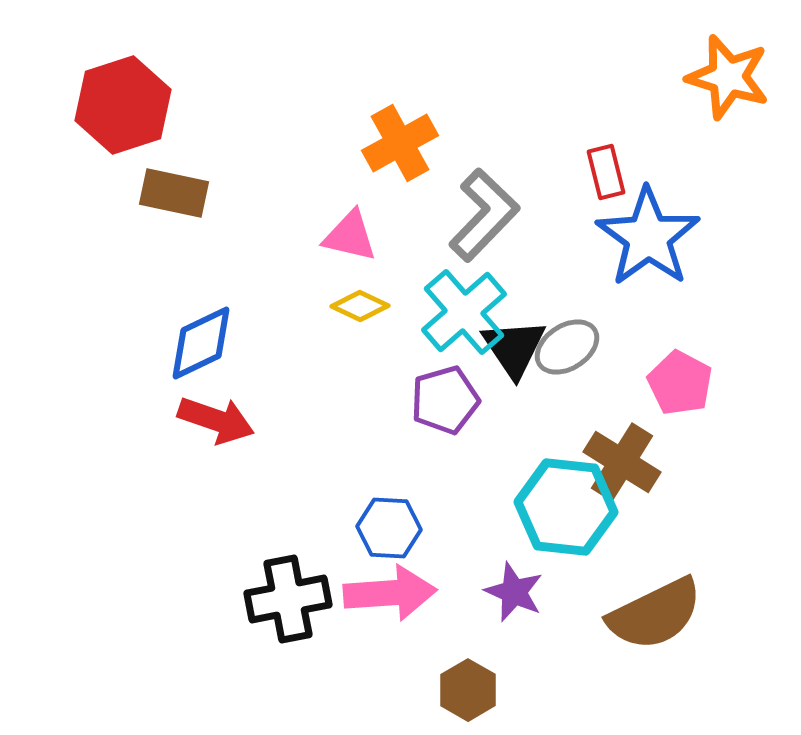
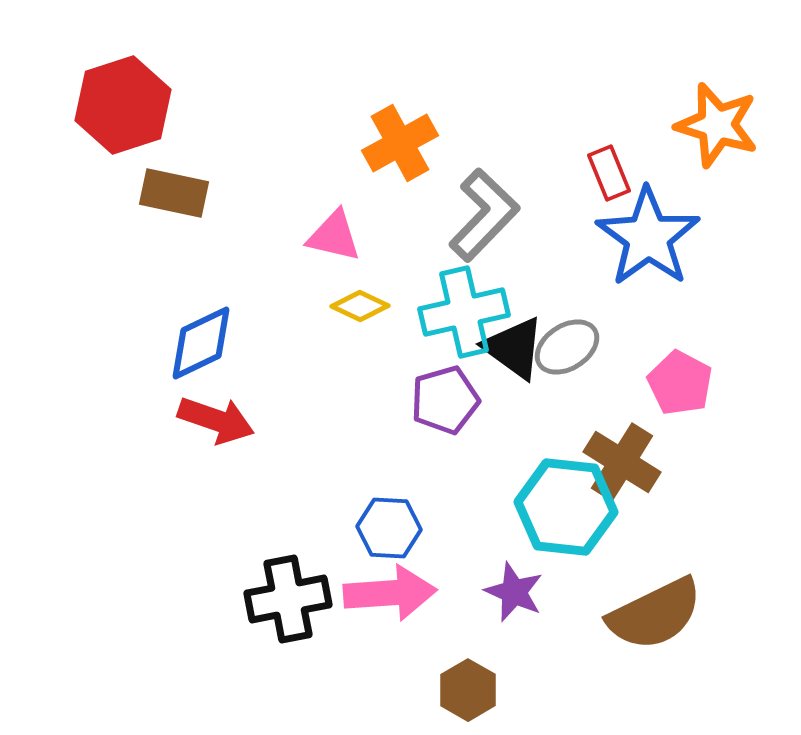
orange star: moved 11 px left, 48 px down
red rectangle: moved 3 px right, 1 px down; rotated 8 degrees counterclockwise
pink triangle: moved 16 px left
cyan cross: rotated 28 degrees clockwise
black triangle: rotated 20 degrees counterclockwise
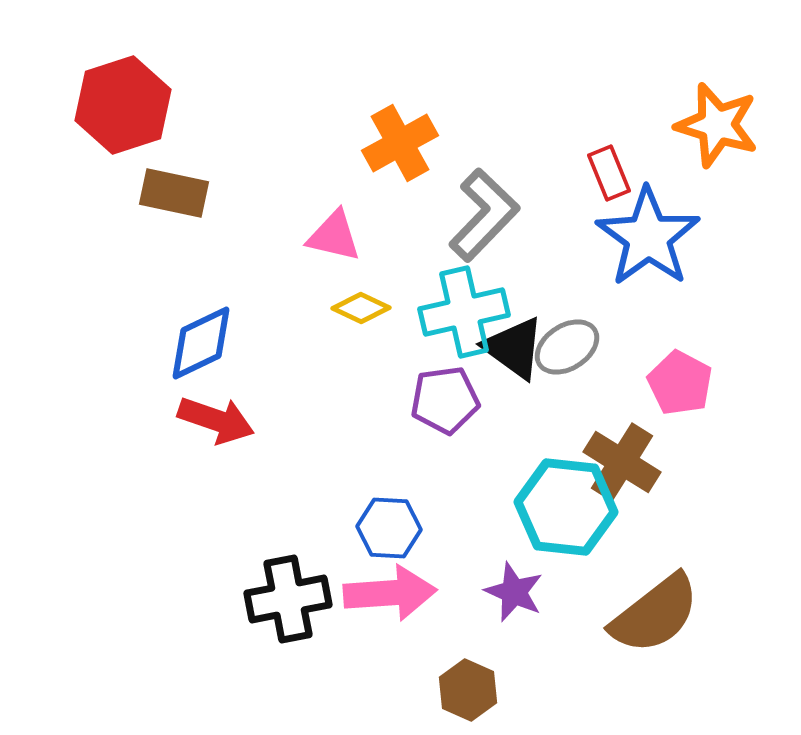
yellow diamond: moved 1 px right, 2 px down
purple pentagon: rotated 8 degrees clockwise
brown semicircle: rotated 12 degrees counterclockwise
brown hexagon: rotated 6 degrees counterclockwise
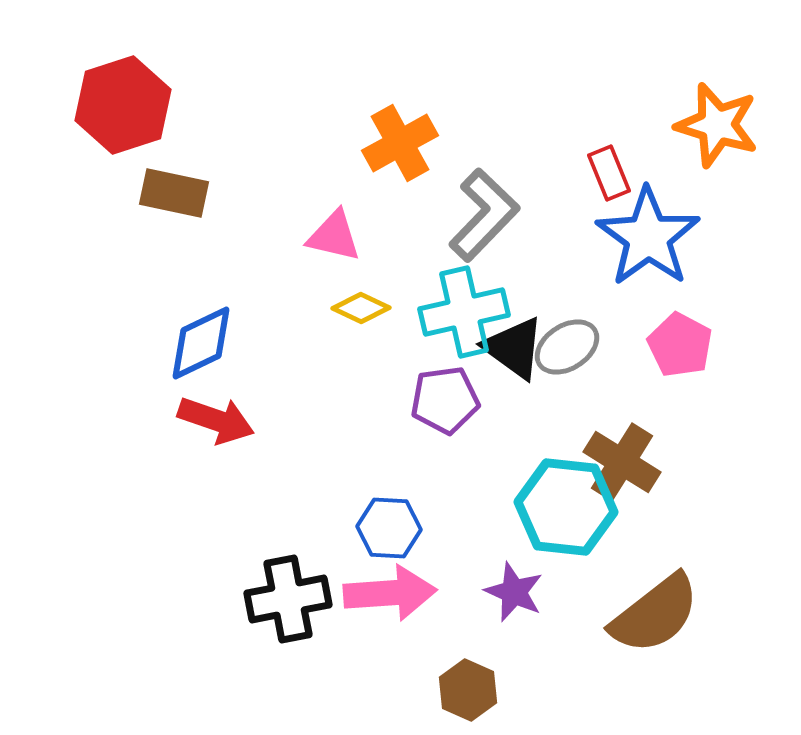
pink pentagon: moved 38 px up
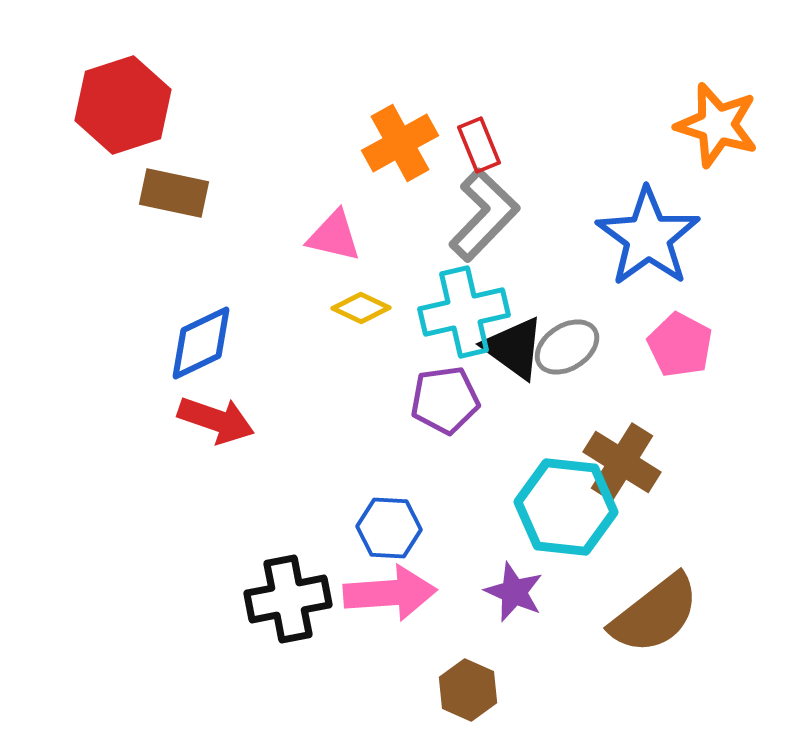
red rectangle: moved 130 px left, 28 px up
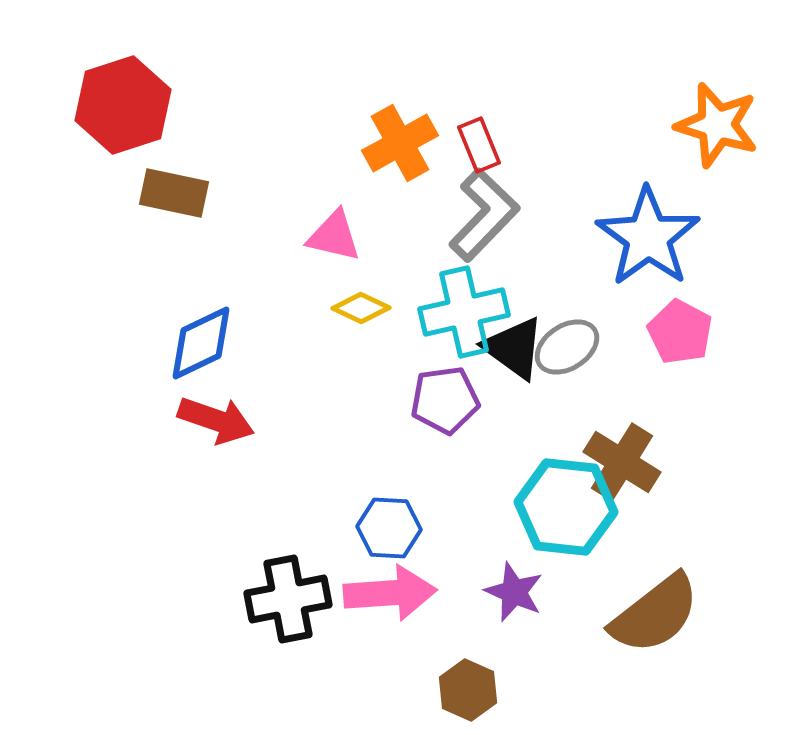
pink pentagon: moved 13 px up
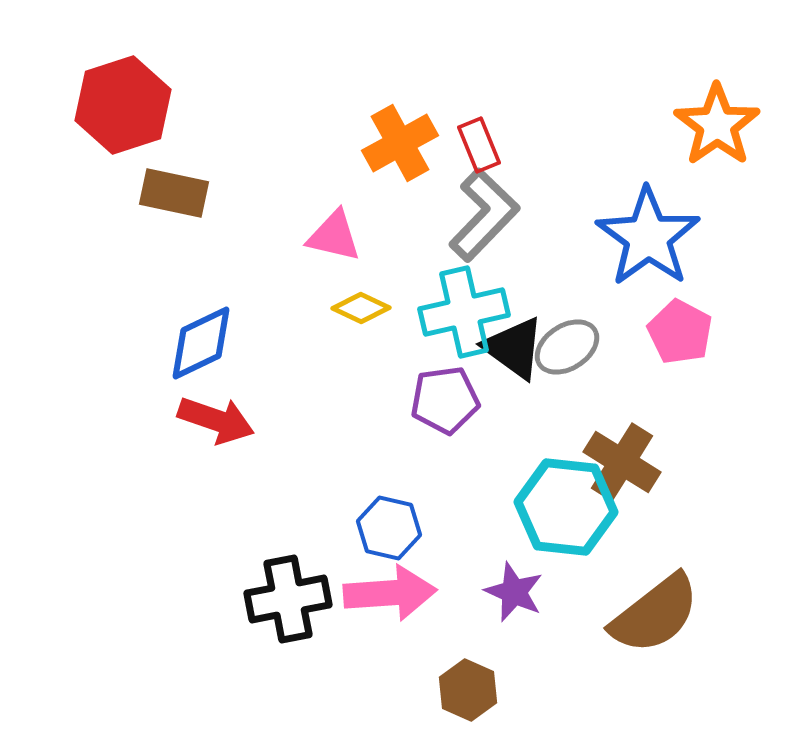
orange star: rotated 20 degrees clockwise
blue hexagon: rotated 10 degrees clockwise
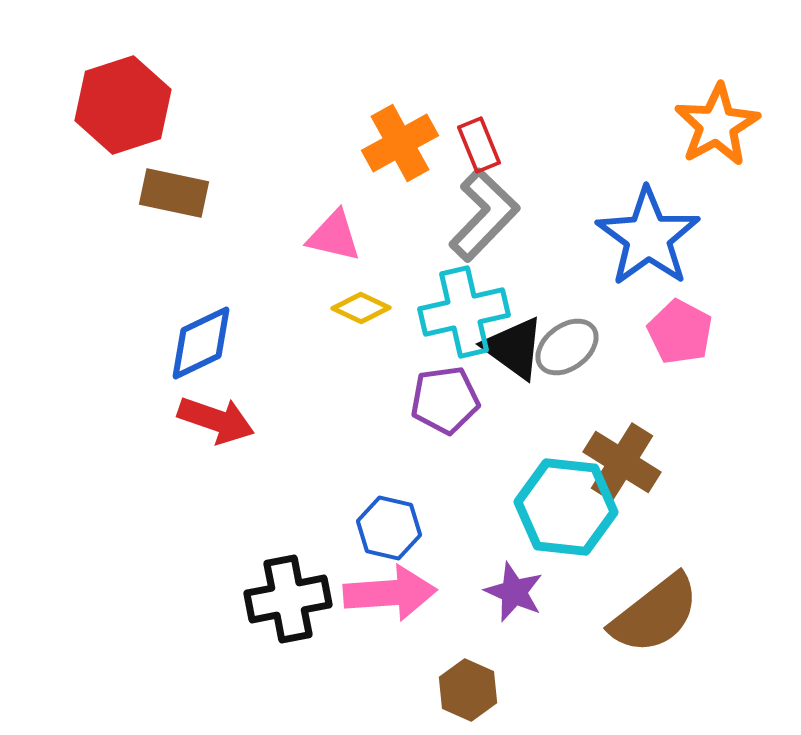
orange star: rotated 6 degrees clockwise
gray ellipse: rotated 4 degrees counterclockwise
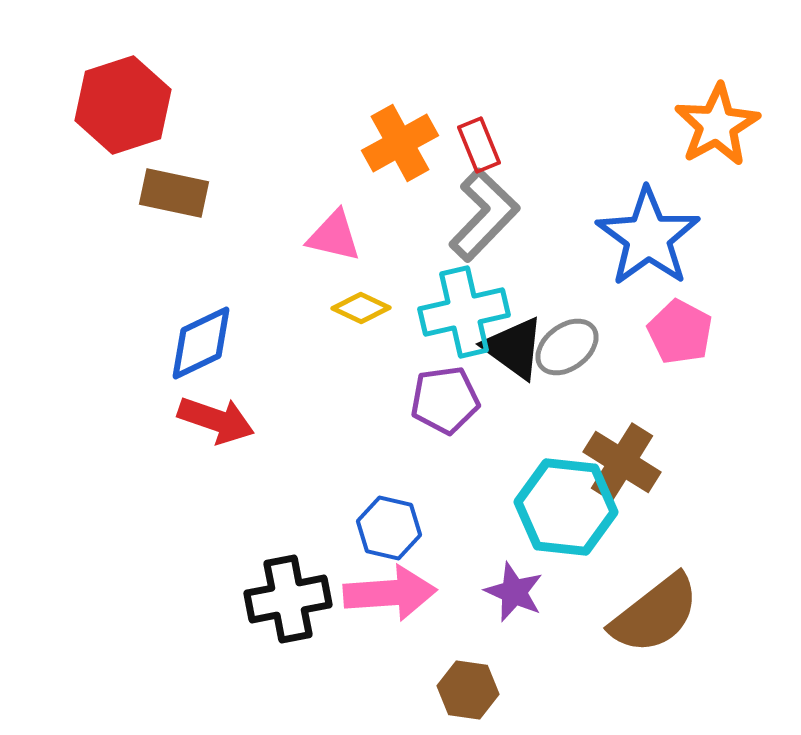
brown hexagon: rotated 16 degrees counterclockwise
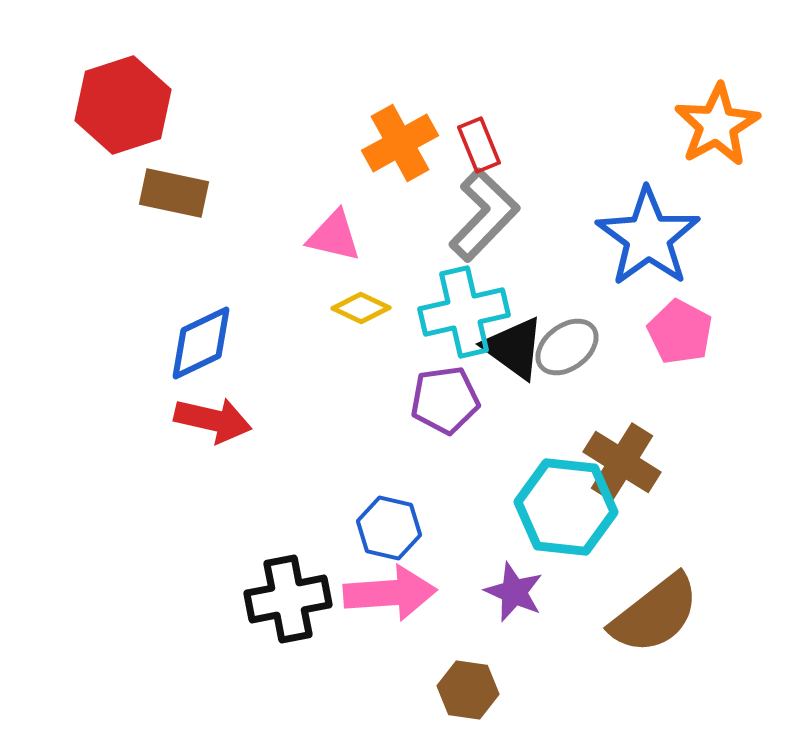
red arrow: moved 3 px left; rotated 6 degrees counterclockwise
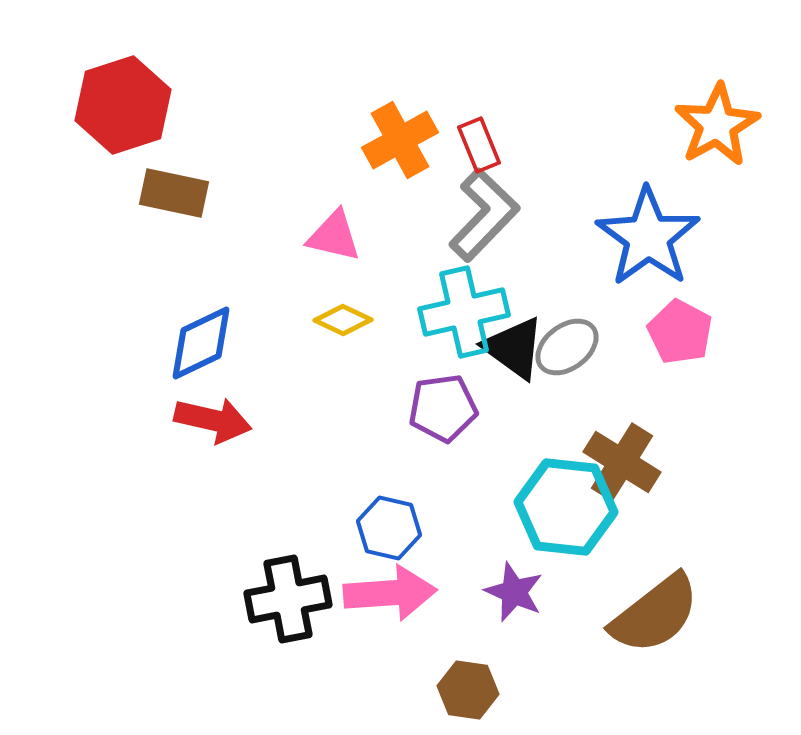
orange cross: moved 3 px up
yellow diamond: moved 18 px left, 12 px down
purple pentagon: moved 2 px left, 8 px down
